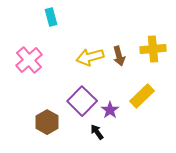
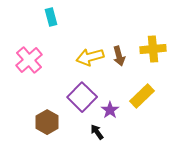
purple square: moved 4 px up
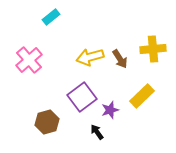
cyan rectangle: rotated 66 degrees clockwise
brown arrow: moved 1 px right, 3 px down; rotated 18 degrees counterclockwise
purple square: rotated 8 degrees clockwise
purple star: rotated 18 degrees clockwise
brown hexagon: rotated 15 degrees clockwise
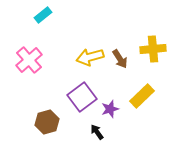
cyan rectangle: moved 8 px left, 2 px up
purple star: moved 1 px up
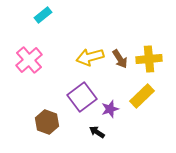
yellow cross: moved 4 px left, 10 px down
brown hexagon: rotated 25 degrees counterclockwise
black arrow: rotated 21 degrees counterclockwise
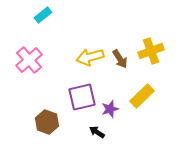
yellow cross: moved 2 px right, 8 px up; rotated 15 degrees counterclockwise
purple square: rotated 24 degrees clockwise
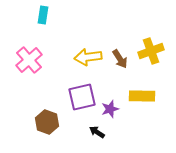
cyan rectangle: rotated 42 degrees counterclockwise
yellow arrow: moved 2 px left; rotated 8 degrees clockwise
yellow rectangle: rotated 45 degrees clockwise
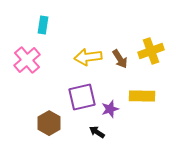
cyan rectangle: moved 10 px down
pink cross: moved 2 px left
brown hexagon: moved 2 px right, 1 px down; rotated 10 degrees clockwise
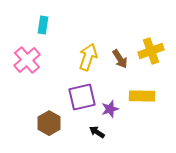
yellow arrow: rotated 116 degrees clockwise
